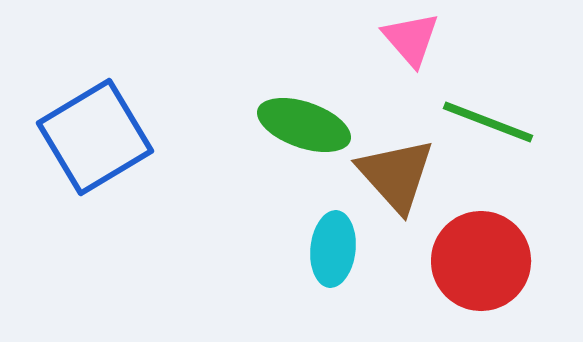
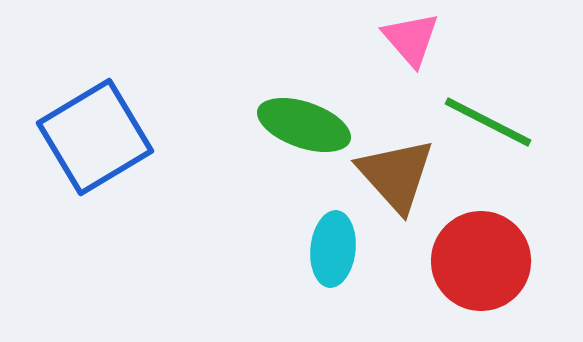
green line: rotated 6 degrees clockwise
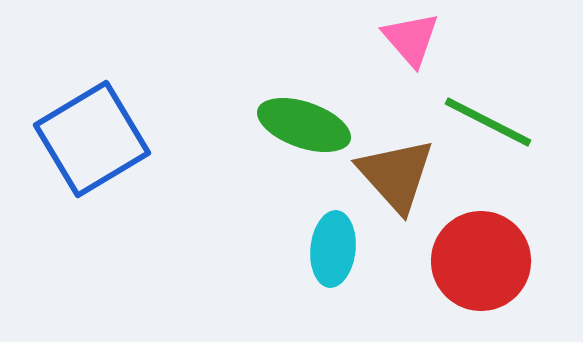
blue square: moved 3 px left, 2 px down
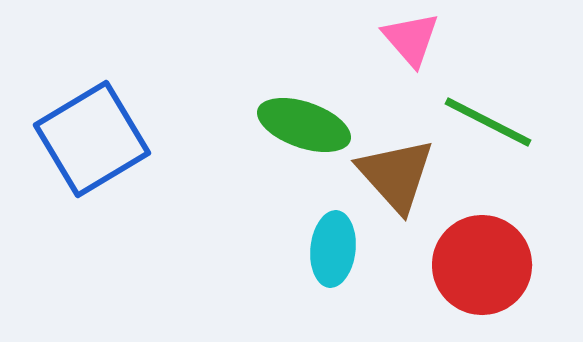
red circle: moved 1 px right, 4 px down
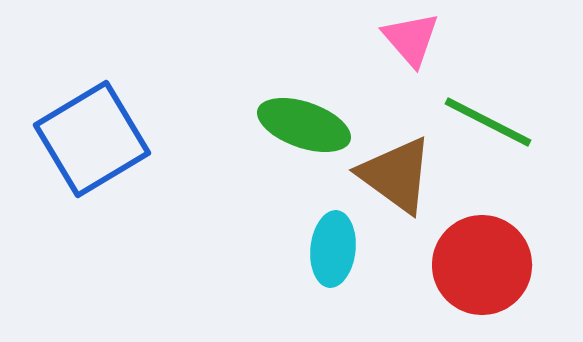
brown triangle: rotated 12 degrees counterclockwise
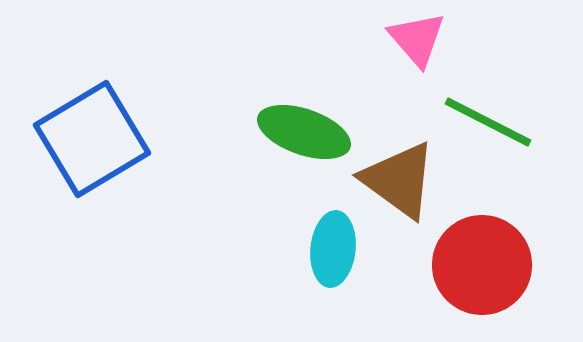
pink triangle: moved 6 px right
green ellipse: moved 7 px down
brown triangle: moved 3 px right, 5 px down
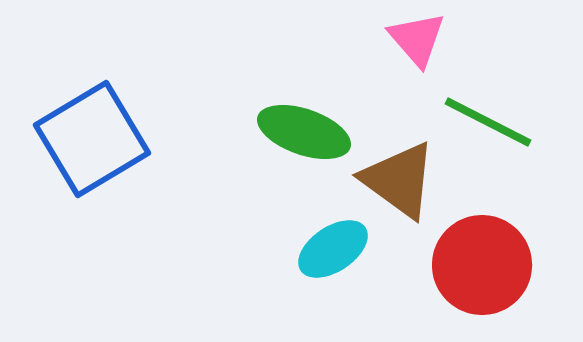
cyan ellipse: rotated 50 degrees clockwise
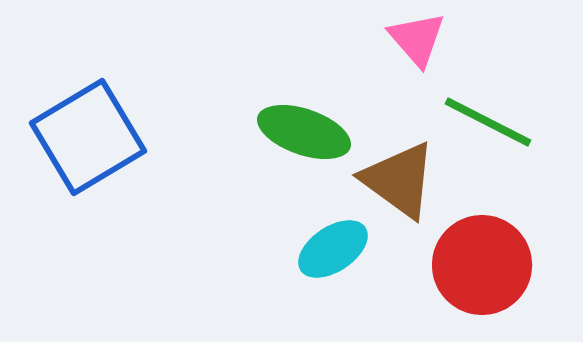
blue square: moved 4 px left, 2 px up
